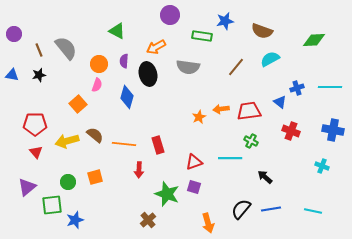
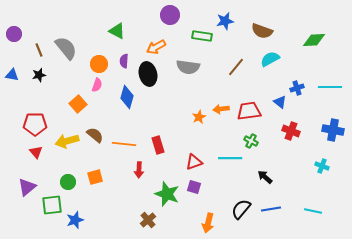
orange arrow at (208, 223): rotated 30 degrees clockwise
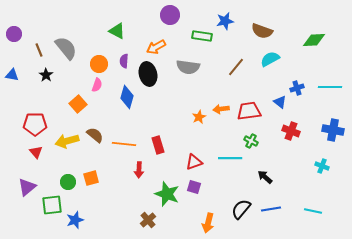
black star at (39, 75): moved 7 px right; rotated 24 degrees counterclockwise
orange square at (95, 177): moved 4 px left, 1 px down
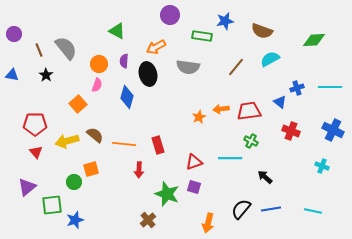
blue cross at (333, 130): rotated 15 degrees clockwise
orange square at (91, 178): moved 9 px up
green circle at (68, 182): moved 6 px right
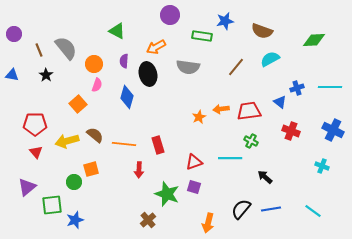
orange circle at (99, 64): moved 5 px left
cyan line at (313, 211): rotated 24 degrees clockwise
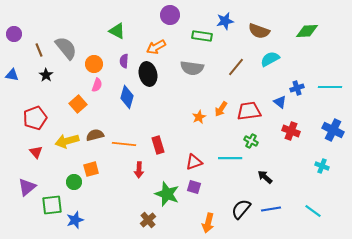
brown semicircle at (262, 31): moved 3 px left
green diamond at (314, 40): moved 7 px left, 9 px up
gray semicircle at (188, 67): moved 4 px right, 1 px down
orange arrow at (221, 109): rotated 49 degrees counterclockwise
red pentagon at (35, 124): moved 6 px up; rotated 20 degrees counterclockwise
brown semicircle at (95, 135): rotated 54 degrees counterclockwise
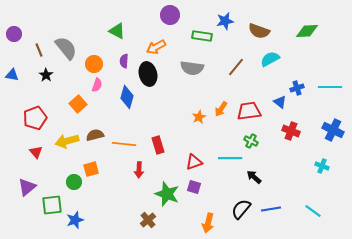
black arrow at (265, 177): moved 11 px left
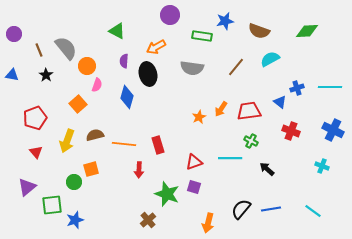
orange circle at (94, 64): moved 7 px left, 2 px down
yellow arrow at (67, 141): rotated 55 degrees counterclockwise
black arrow at (254, 177): moved 13 px right, 8 px up
